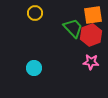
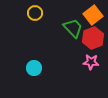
orange square: rotated 30 degrees counterclockwise
red hexagon: moved 2 px right, 3 px down
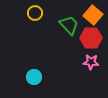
orange square: rotated 12 degrees counterclockwise
green trapezoid: moved 4 px left, 3 px up
red hexagon: moved 2 px left; rotated 20 degrees clockwise
cyan circle: moved 9 px down
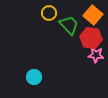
yellow circle: moved 14 px right
red hexagon: rotated 10 degrees clockwise
pink star: moved 5 px right, 7 px up
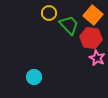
pink star: moved 1 px right, 3 px down; rotated 21 degrees clockwise
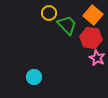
green trapezoid: moved 2 px left
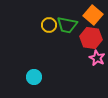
yellow circle: moved 12 px down
green trapezoid: rotated 145 degrees clockwise
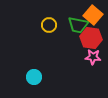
green trapezoid: moved 11 px right
pink star: moved 4 px left, 1 px up; rotated 21 degrees counterclockwise
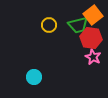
orange square: rotated 12 degrees clockwise
green trapezoid: rotated 25 degrees counterclockwise
pink star: rotated 21 degrees clockwise
